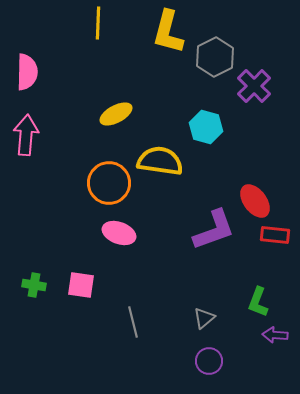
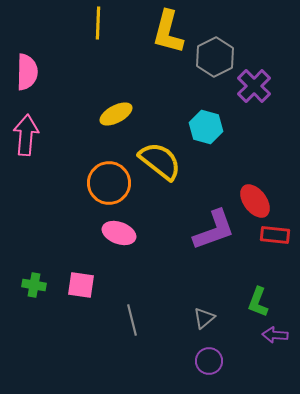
yellow semicircle: rotated 30 degrees clockwise
gray line: moved 1 px left, 2 px up
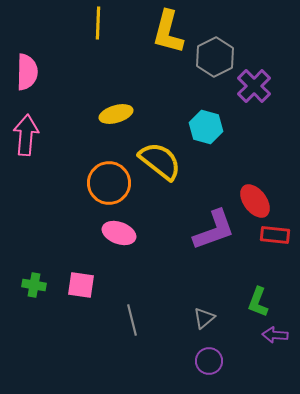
yellow ellipse: rotated 12 degrees clockwise
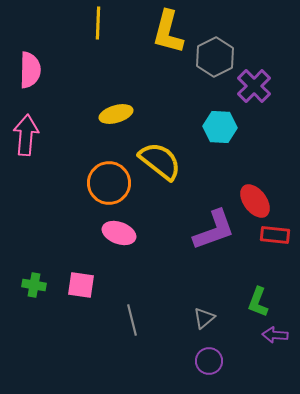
pink semicircle: moved 3 px right, 2 px up
cyan hexagon: moved 14 px right; rotated 12 degrees counterclockwise
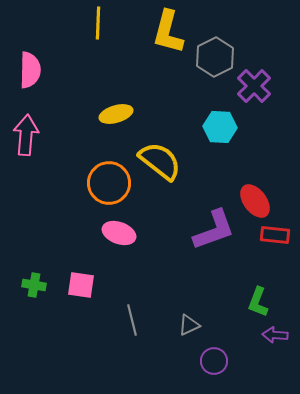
gray triangle: moved 15 px left, 7 px down; rotated 15 degrees clockwise
purple circle: moved 5 px right
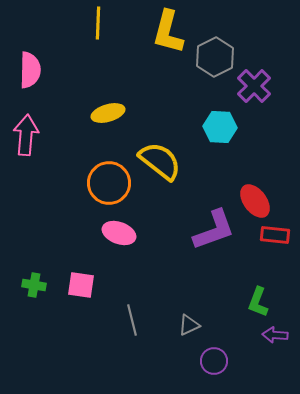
yellow ellipse: moved 8 px left, 1 px up
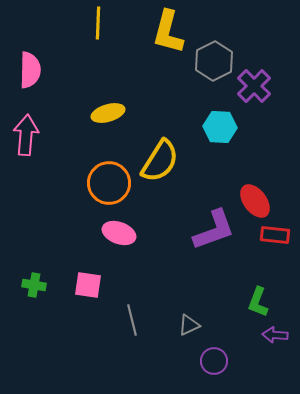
gray hexagon: moved 1 px left, 4 px down
yellow semicircle: rotated 84 degrees clockwise
pink square: moved 7 px right
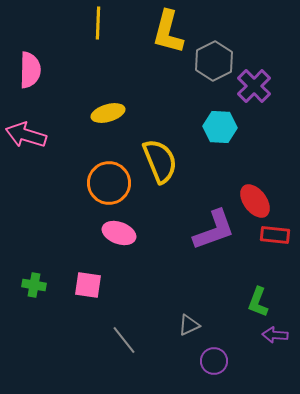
pink arrow: rotated 78 degrees counterclockwise
yellow semicircle: rotated 54 degrees counterclockwise
gray line: moved 8 px left, 20 px down; rotated 24 degrees counterclockwise
